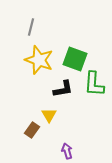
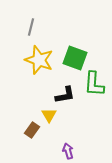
green square: moved 1 px up
black L-shape: moved 2 px right, 6 px down
purple arrow: moved 1 px right
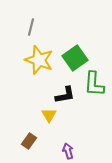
green square: rotated 35 degrees clockwise
brown rectangle: moved 3 px left, 11 px down
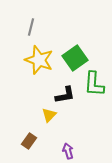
yellow triangle: rotated 14 degrees clockwise
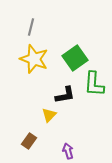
yellow star: moved 5 px left, 1 px up
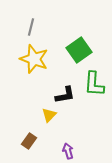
green square: moved 4 px right, 8 px up
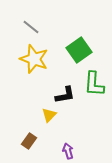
gray line: rotated 66 degrees counterclockwise
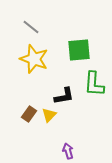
green square: rotated 30 degrees clockwise
black L-shape: moved 1 px left, 1 px down
brown rectangle: moved 27 px up
